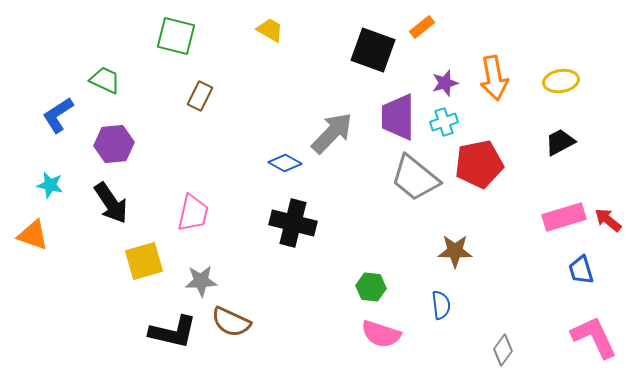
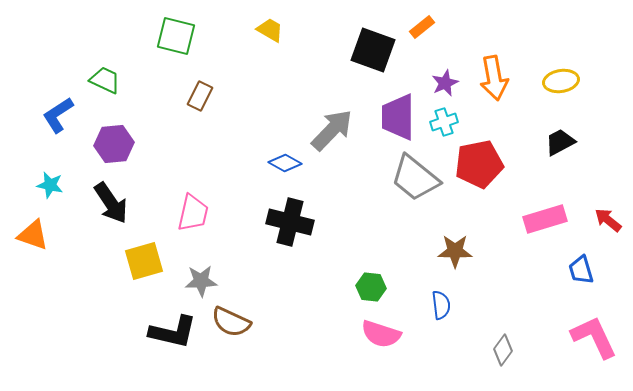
purple star: rotated 8 degrees counterclockwise
gray arrow: moved 3 px up
pink rectangle: moved 19 px left, 2 px down
black cross: moved 3 px left, 1 px up
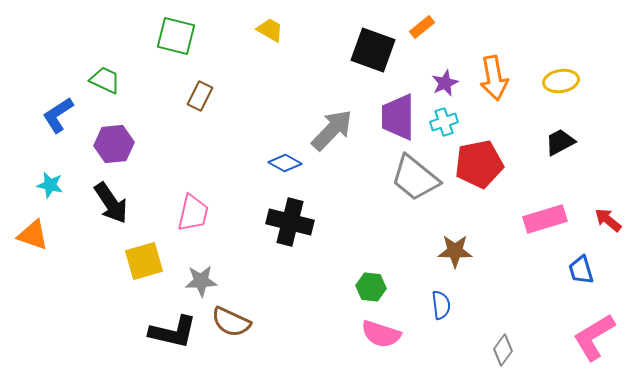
pink L-shape: rotated 96 degrees counterclockwise
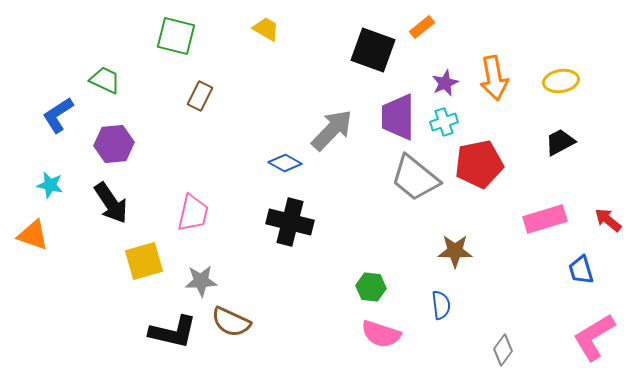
yellow trapezoid: moved 4 px left, 1 px up
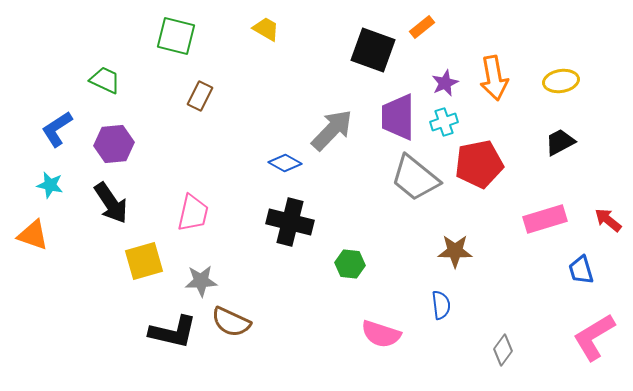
blue L-shape: moved 1 px left, 14 px down
green hexagon: moved 21 px left, 23 px up
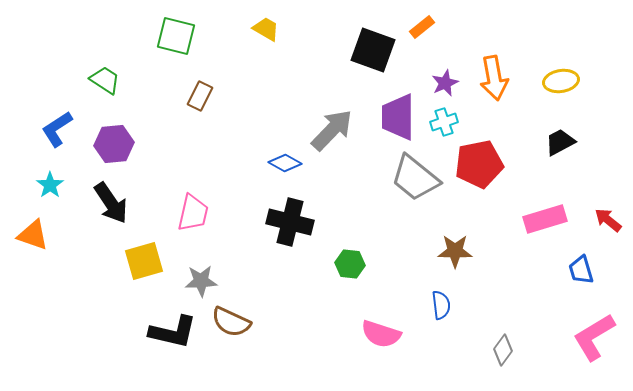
green trapezoid: rotated 8 degrees clockwise
cyan star: rotated 24 degrees clockwise
